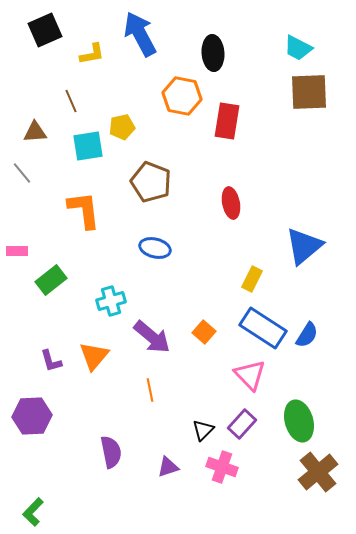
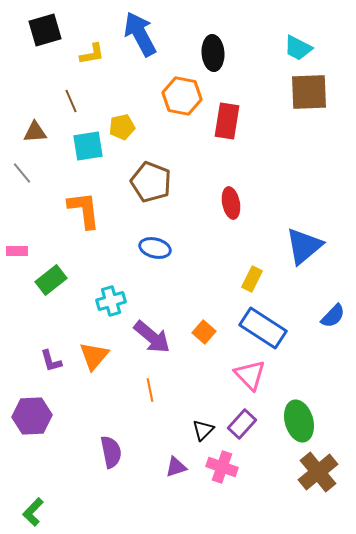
black square: rotated 8 degrees clockwise
blue semicircle: moved 26 px right, 19 px up; rotated 12 degrees clockwise
purple triangle: moved 8 px right
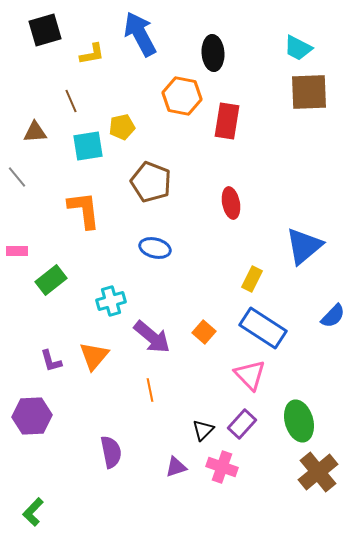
gray line: moved 5 px left, 4 px down
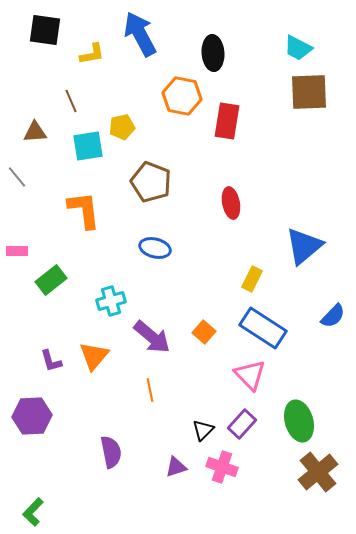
black square: rotated 24 degrees clockwise
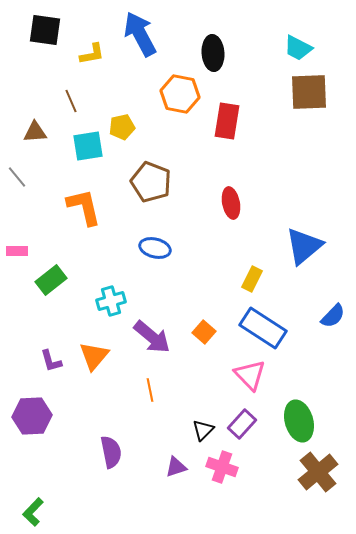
orange hexagon: moved 2 px left, 2 px up
orange L-shape: moved 3 px up; rotated 6 degrees counterclockwise
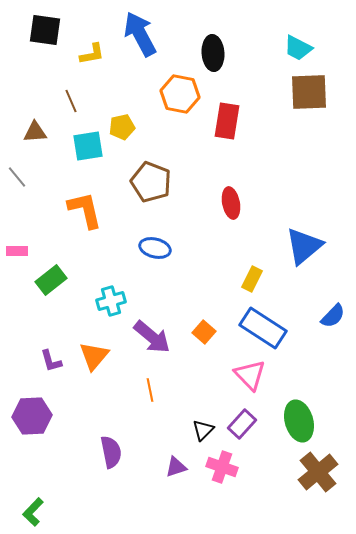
orange L-shape: moved 1 px right, 3 px down
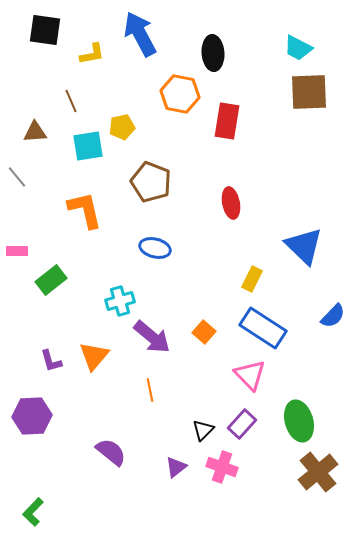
blue triangle: rotated 36 degrees counterclockwise
cyan cross: moved 9 px right
purple semicircle: rotated 40 degrees counterclockwise
purple triangle: rotated 20 degrees counterclockwise
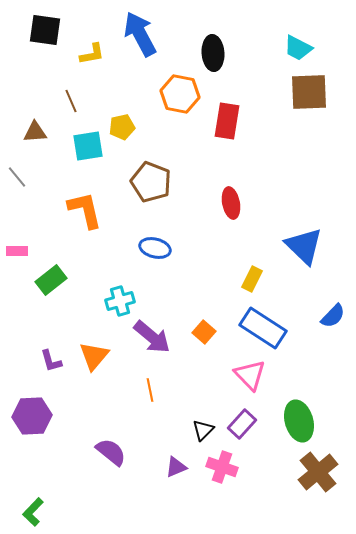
purple triangle: rotated 15 degrees clockwise
